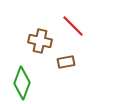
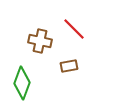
red line: moved 1 px right, 3 px down
brown rectangle: moved 3 px right, 4 px down
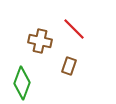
brown rectangle: rotated 60 degrees counterclockwise
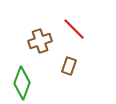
brown cross: rotated 30 degrees counterclockwise
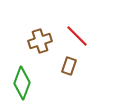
red line: moved 3 px right, 7 px down
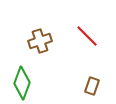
red line: moved 10 px right
brown rectangle: moved 23 px right, 20 px down
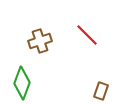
red line: moved 1 px up
brown rectangle: moved 9 px right, 5 px down
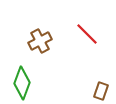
red line: moved 1 px up
brown cross: rotated 10 degrees counterclockwise
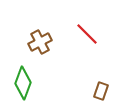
brown cross: moved 1 px down
green diamond: moved 1 px right
